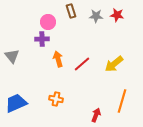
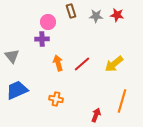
orange arrow: moved 4 px down
blue trapezoid: moved 1 px right, 13 px up
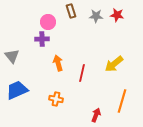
red line: moved 9 px down; rotated 36 degrees counterclockwise
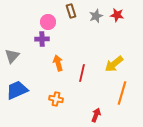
gray star: rotated 24 degrees counterclockwise
gray triangle: rotated 21 degrees clockwise
orange line: moved 8 px up
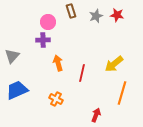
purple cross: moved 1 px right, 1 px down
orange cross: rotated 16 degrees clockwise
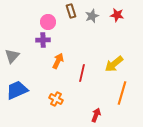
gray star: moved 4 px left
orange arrow: moved 2 px up; rotated 42 degrees clockwise
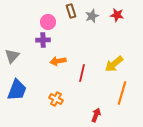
orange arrow: rotated 126 degrees counterclockwise
blue trapezoid: rotated 135 degrees clockwise
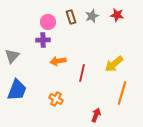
brown rectangle: moved 6 px down
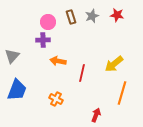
orange arrow: rotated 21 degrees clockwise
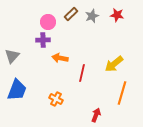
brown rectangle: moved 3 px up; rotated 64 degrees clockwise
orange arrow: moved 2 px right, 3 px up
